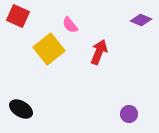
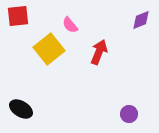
red square: rotated 30 degrees counterclockwise
purple diamond: rotated 45 degrees counterclockwise
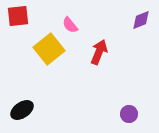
black ellipse: moved 1 px right, 1 px down; rotated 65 degrees counterclockwise
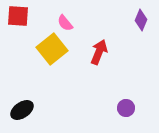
red square: rotated 10 degrees clockwise
purple diamond: rotated 45 degrees counterclockwise
pink semicircle: moved 5 px left, 2 px up
yellow square: moved 3 px right
purple circle: moved 3 px left, 6 px up
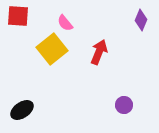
purple circle: moved 2 px left, 3 px up
